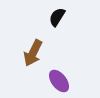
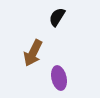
purple ellipse: moved 3 px up; rotated 25 degrees clockwise
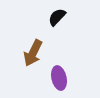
black semicircle: rotated 12 degrees clockwise
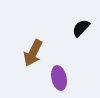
black semicircle: moved 24 px right, 11 px down
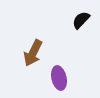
black semicircle: moved 8 px up
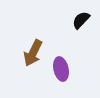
purple ellipse: moved 2 px right, 9 px up
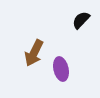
brown arrow: moved 1 px right
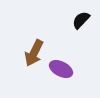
purple ellipse: rotated 50 degrees counterclockwise
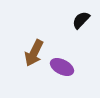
purple ellipse: moved 1 px right, 2 px up
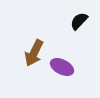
black semicircle: moved 2 px left, 1 px down
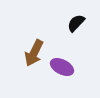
black semicircle: moved 3 px left, 2 px down
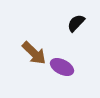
brown arrow: rotated 72 degrees counterclockwise
